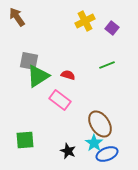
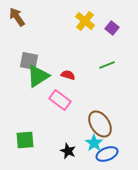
yellow cross: rotated 24 degrees counterclockwise
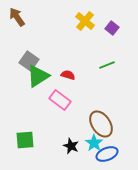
gray square: rotated 24 degrees clockwise
brown ellipse: moved 1 px right
black star: moved 3 px right, 5 px up
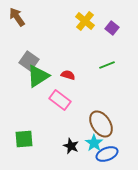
green square: moved 1 px left, 1 px up
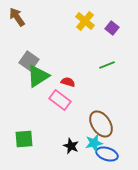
red semicircle: moved 7 px down
cyan star: rotated 24 degrees clockwise
blue ellipse: rotated 40 degrees clockwise
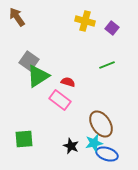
yellow cross: rotated 24 degrees counterclockwise
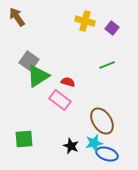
brown ellipse: moved 1 px right, 3 px up
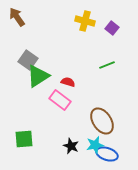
gray square: moved 1 px left, 1 px up
cyan star: moved 1 px right, 2 px down
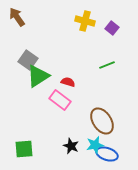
green square: moved 10 px down
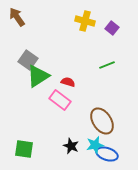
green square: rotated 12 degrees clockwise
